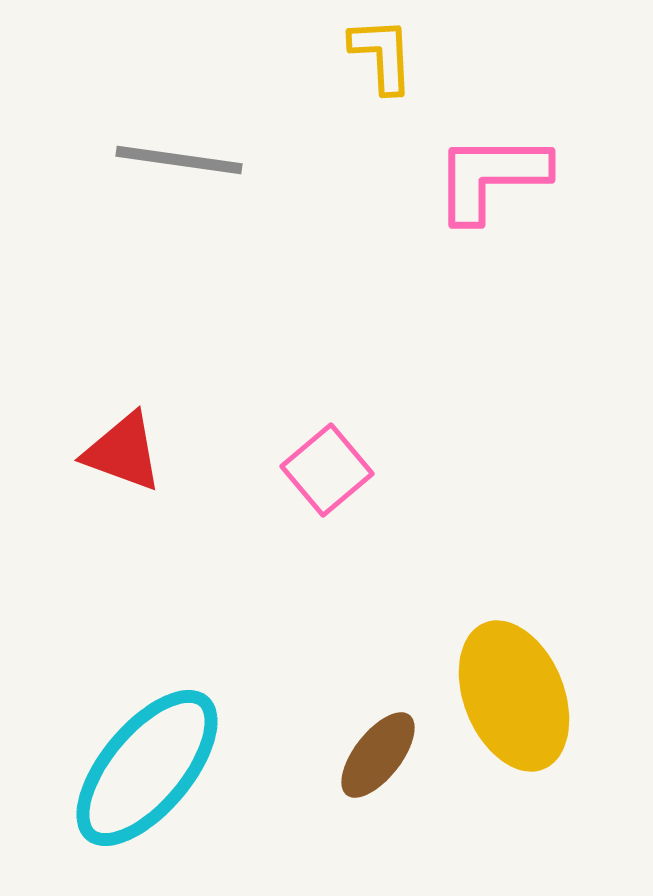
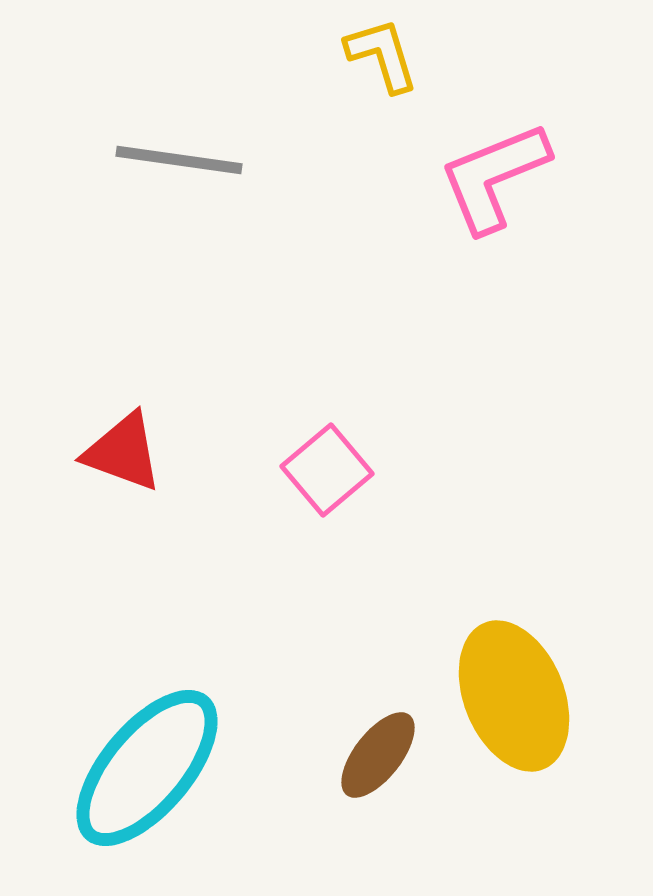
yellow L-shape: rotated 14 degrees counterclockwise
pink L-shape: moved 3 px right; rotated 22 degrees counterclockwise
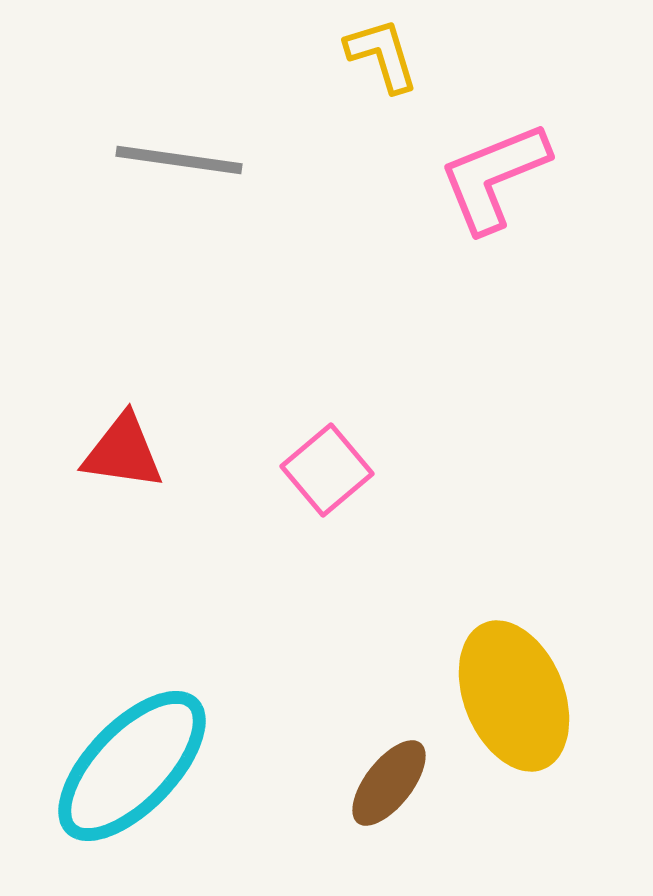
red triangle: rotated 12 degrees counterclockwise
brown ellipse: moved 11 px right, 28 px down
cyan ellipse: moved 15 px left, 2 px up; rotated 4 degrees clockwise
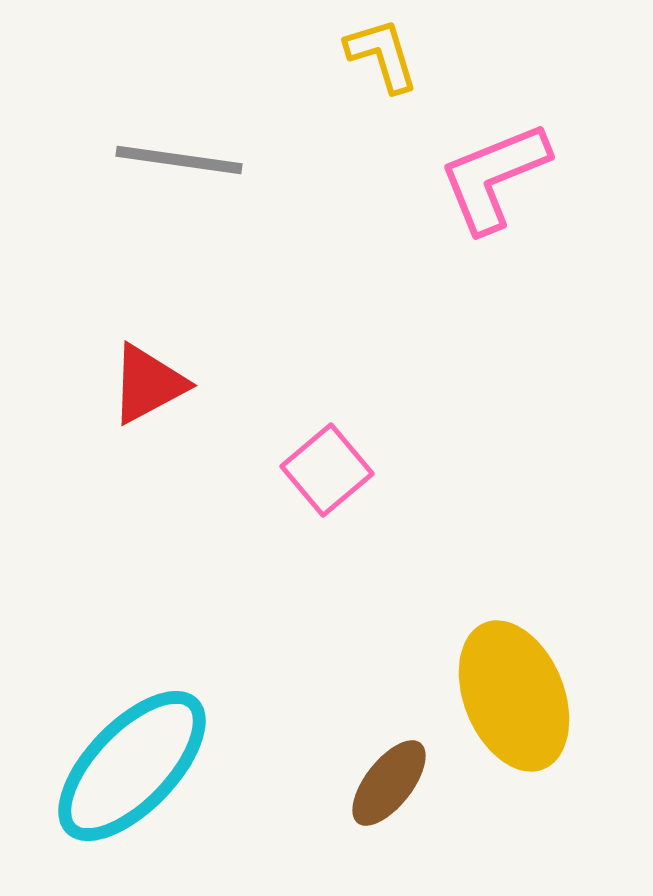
red triangle: moved 25 px right, 68 px up; rotated 36 degrees counterclockwise
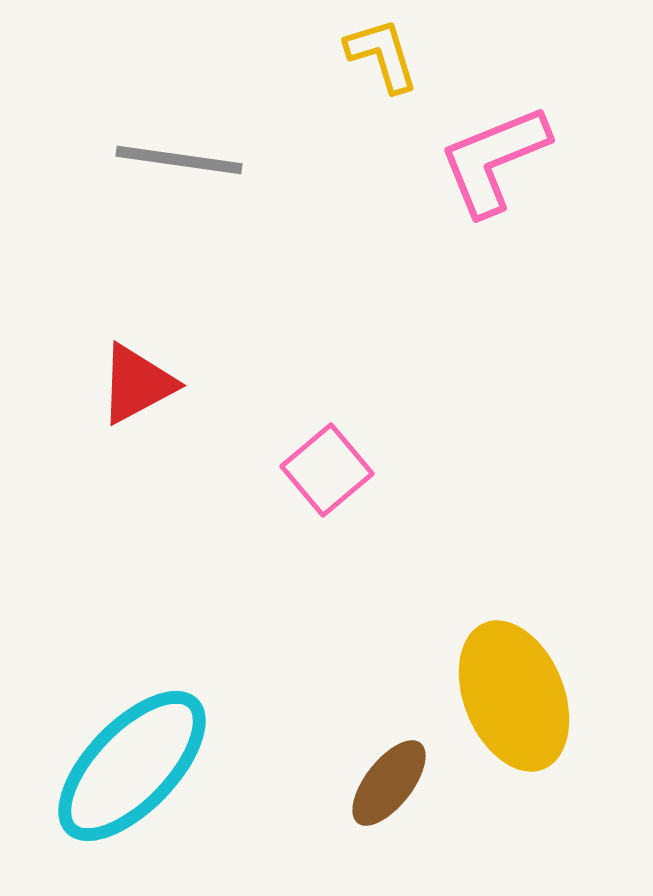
pink L-shape: moved 17 px up
red triangle: moved 11 px left
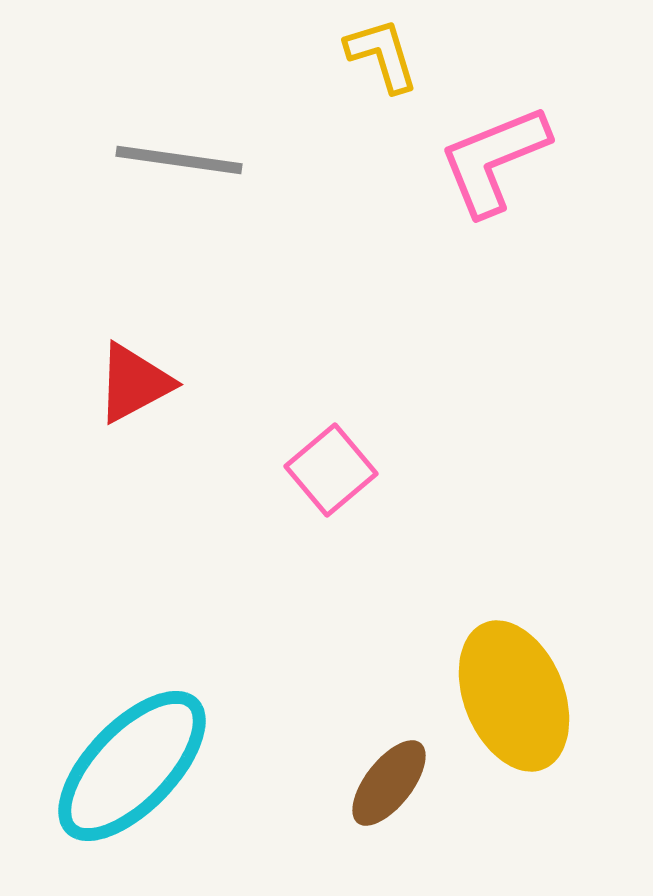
red triangle: moved 3 px left, 1 px up
pink square: moved 4 px right
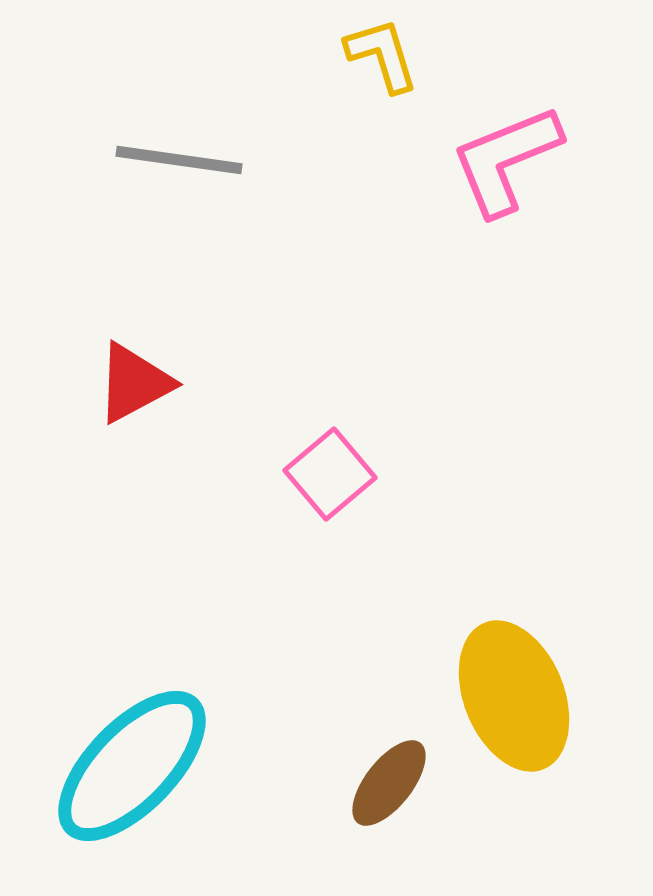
pink L-shape: moved 12 px right
pink square: moved 1 px left, 4 px down
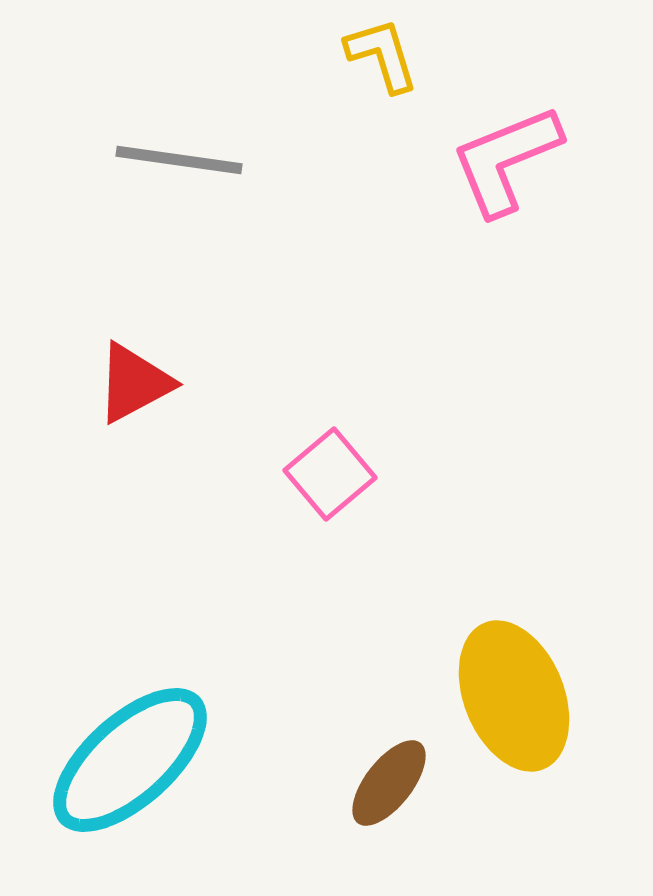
cyan ellipse: moved 2 px left, 6 px up; rotated 4 degrees clockwise
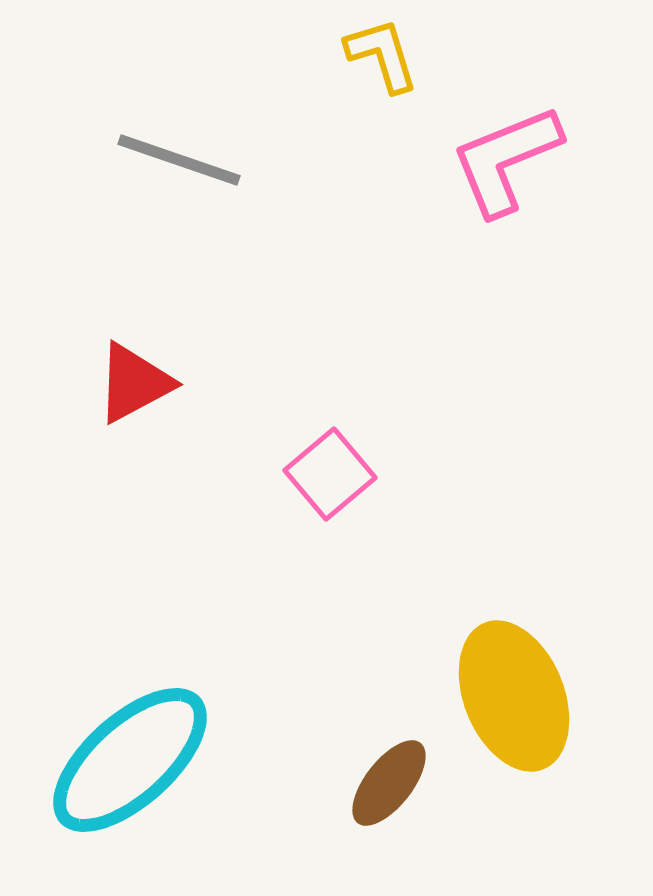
gray line: rotated 11 degrees clockwise
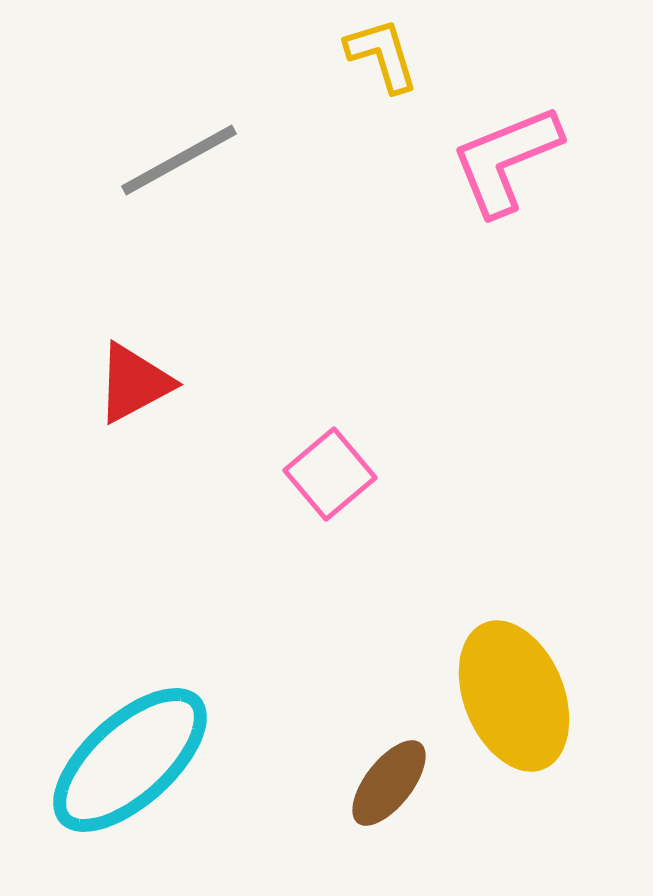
gray line: rotated 48 degrees counterclockwise
